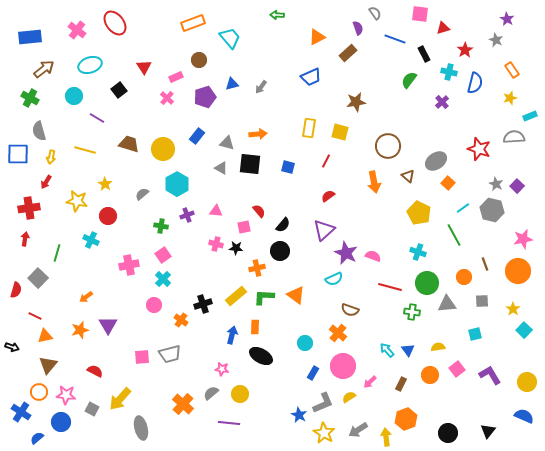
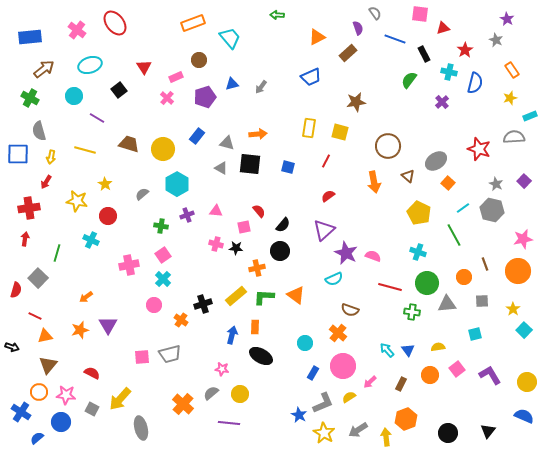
purple square at (517, 186): moved 7 px right, 5 px up
red semicircle at (95, 371): moved 3 px left, 2 px down
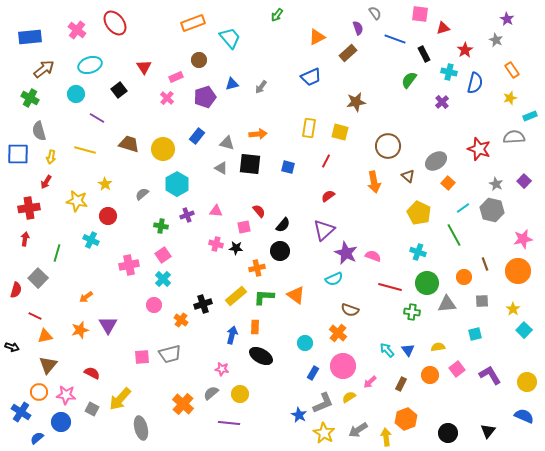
green arrow at (277, 15): rotated 56 degrees counterclockwise
cyan circle at (74, 96): moved 2 px right, 2 px up
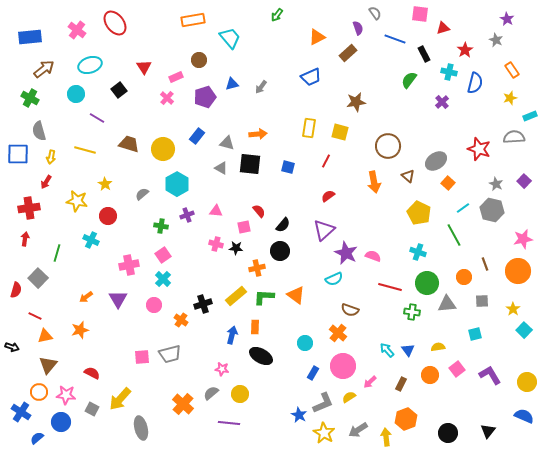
orange rectangle at (193, 23): moved 3 px up; rotated 10 degrees clockwise
purple triangle at (108, 325): moved 10 px right, 26 px up
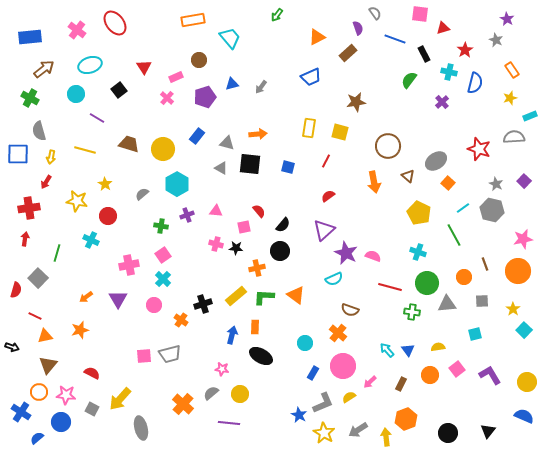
pink square at (142, 357): moved 2 px right, 1 px up
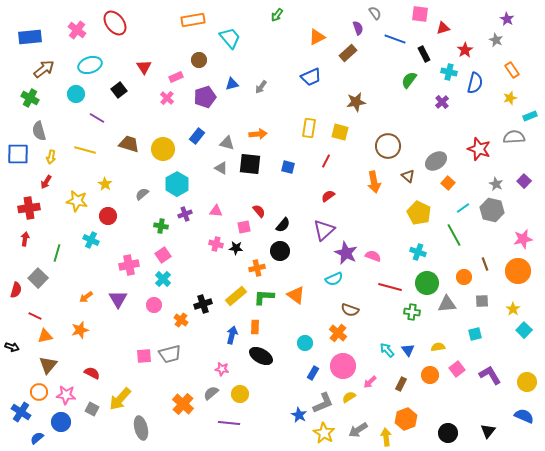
purple cross at (187, 215): moved 2 px left, 1 px up
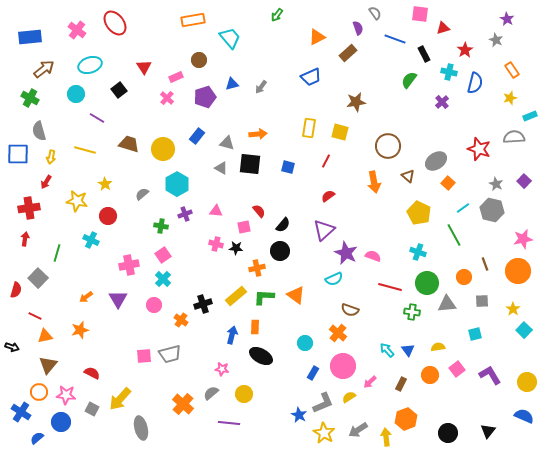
yellow circle at (240, 394): moved 4 px right
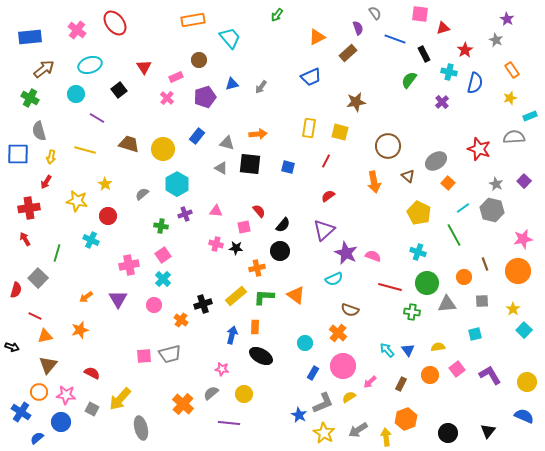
red arrow at (25, 239): rotated 40 degrees counterclockwise
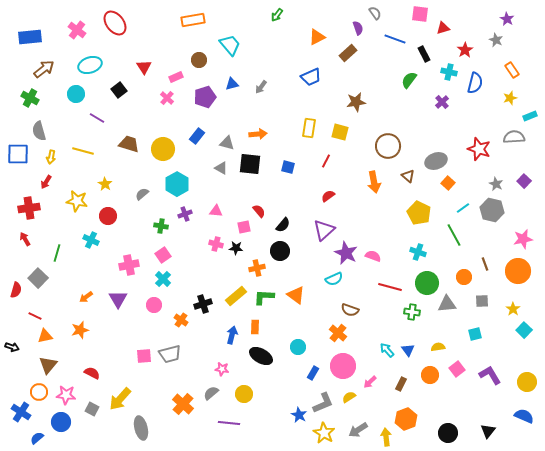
cyan trapezoid at (230, 38): moved 7 px down
yellow line at (85, 150): moved 2 px left, 1 px down
gray ellipse at (436, 161): rotated 15 degrees clockwise
cyan circle at (305, 343): moved 7 px left, 4 px down
